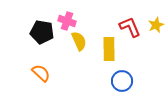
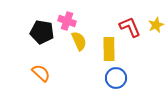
blue circle: moved 6 px left, 3 px up
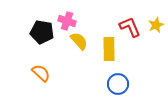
yellow semicircle: rotated 18 degrees counterclockwise
blue circle: moved 2 px right, 6 px down
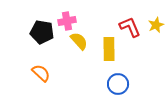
pink cross: rotated 30 degrees counterclockwise
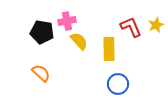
red L-shape: moved 1 px right
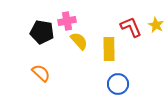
yellow star: rotated 21 degrees counterclockwise
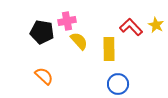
red L-shape: rotated 20 degrees counterclockwise
orange semicircle: moved 3 px right, 3 px down
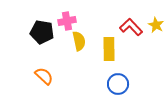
yellow semicircle: rotated 30 degrees clockwise
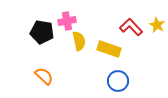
yellow star: moved 1 px right
yellow rectangle: rotated 70 degrees counterclockwise
blue circle: moved 3 px up
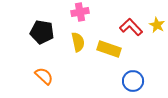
pink cross: moved 13 px right, 9 px up
yellow semicircle: moved 1 px left, 1 px down
blue circle: moved 15 px right
